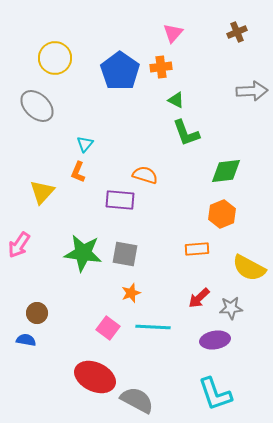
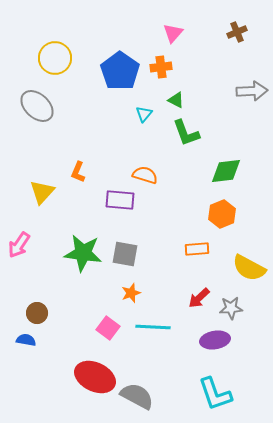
cyan triangle: moved 59 px right, 30 px up
gray semicircle: moved 4 px up
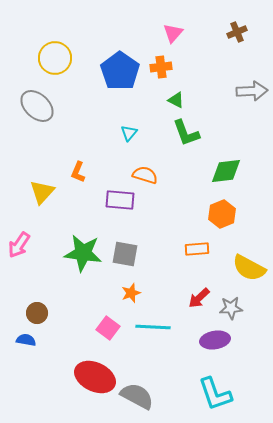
cyan triangle: moved 15 px left, 19 px down
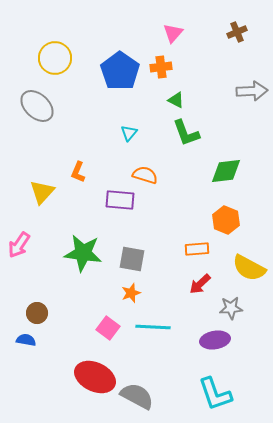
orange hexagon: moved 4 px right, 6 px down; rotated 16 degrees counterclockwise
gray square: moved 7 px right, 5 px down
red arrow: moved 1 px right, 14 px up
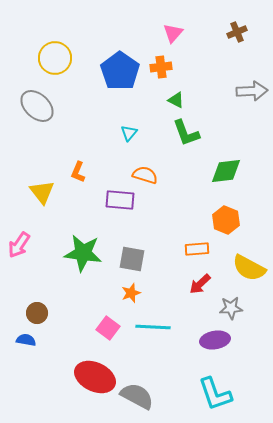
yellow triangle: rotated 20 degrees counterclockwise
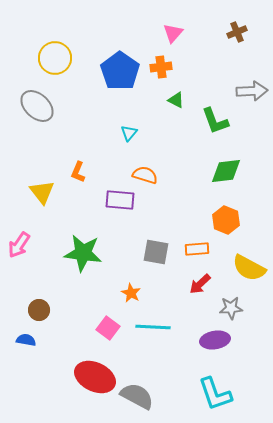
green L-shape: moved 29 px right, 12 px up
gray square: moved 24 px right, 7 px up
orange star: rotated 24 degrees counterclockwise
brown circle: moved 2 px right, 3 px up
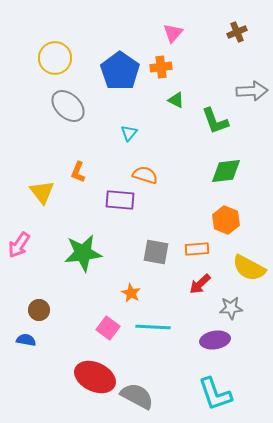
gray ellipse: moved 31 px right
green star: rotated 15 degrees counterclockwise
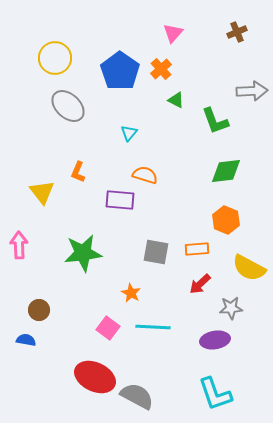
orange cross: moved 2 px down; rotated 35 degrees counterclockwise
pink arrow: rotated 144 degrees clockwise
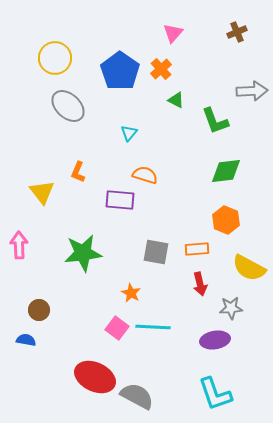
red arrow: rotated 60 degrees counterclockwise
pink square: moved 9 px right
